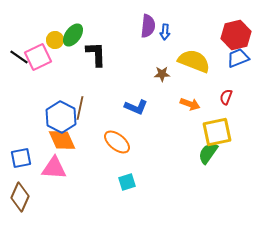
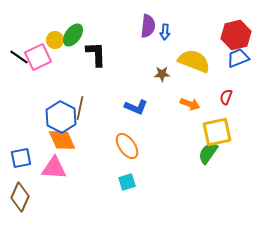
orange ellipse: moved 10 px right, 4 px down; rotated 16 degrees clockwise
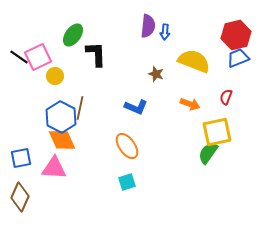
yellow circle: moved 36 px down
brown star: moved 6 px left; rotated 21 degrees clockwise
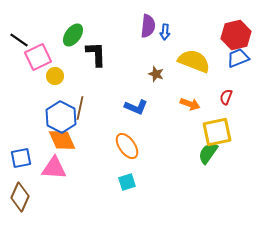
black line: moved 17 px up
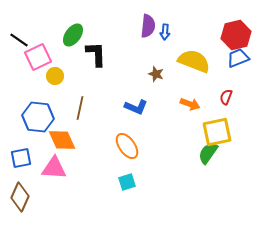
blue hexagon: moved 23 px left; rotated 20 degrees counterclockwise
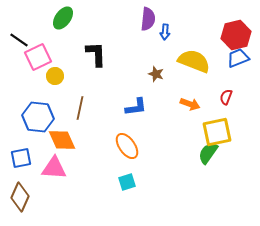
purple semicircle: moved 7 px up
green ellipse: moved 10 px left, 17 px up
blue L-shape: rotated 30 degrees counterclockwise
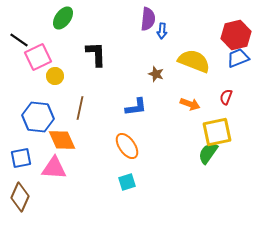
blue arrow: moved 3 px left, 1 px up
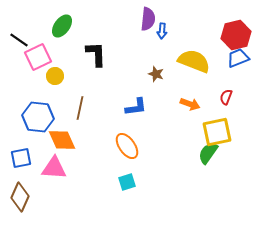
green ellipse: moved 1 px left, 8 px down
